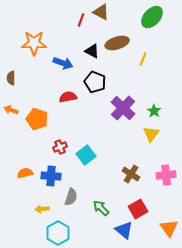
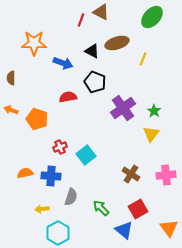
purple cross: rotated 10 degrees clockwise
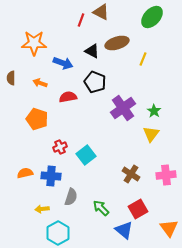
orange arrow: moved 29 px right, 27 px up
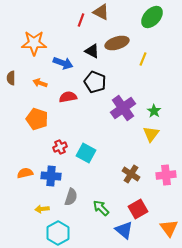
cyan square: moved 2 px up; rotated 24 degrees counterclockwise
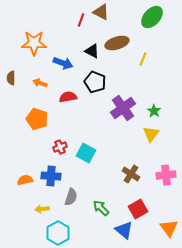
orange semicircle: moved 7 px down
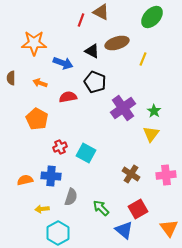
orange pentagon: rotated 10 degrees clockwise
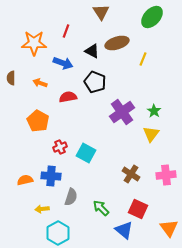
brown triangle: rotated 30 degrees clockwise
red line: moved 15 px left, 11 px down
purple cross: moved 1 px left, 4 px down
orange pentagon: moved 1 px right, 2 px down
red square: rotated 36 degrees counterclockwise
